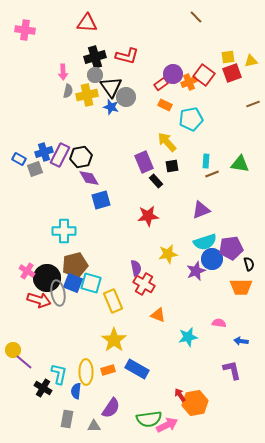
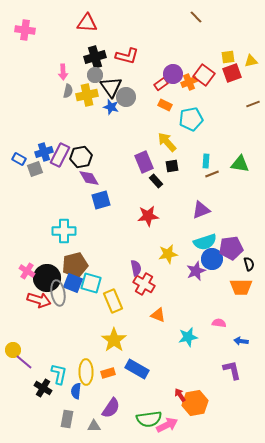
orange rectangle at (108, 370): moved 3 px down
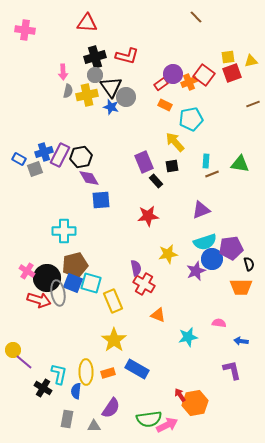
yellow arrow at (167, 142): moved 8 px right
blue square at (101, 200): rotated 12 degrees clockwise
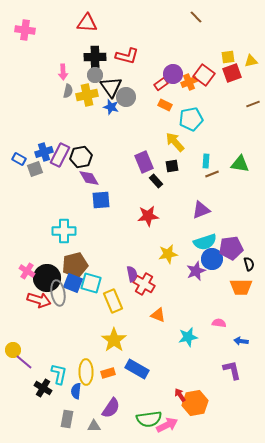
black cross at (95, 57): rotated 15 degrees clockwise
purple semicircle at (136, 268): moved 4 px left, 6 px down
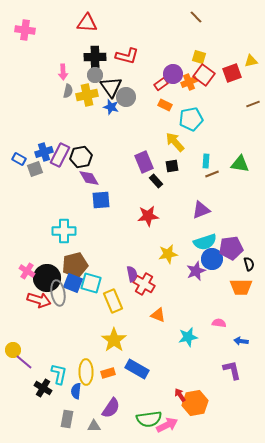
yellow square at (228, 57): moved 29 px left; rotated 24 degrees clockwise
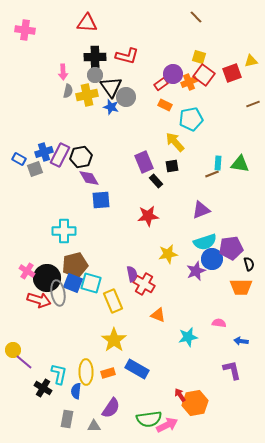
cyan rectangle at (206, 161): moved 12 px right, 2 px down
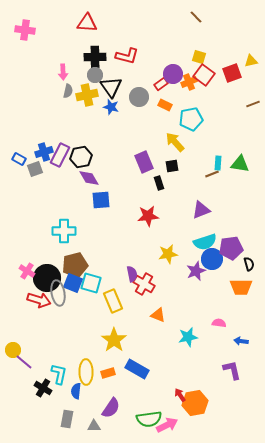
gray circle at (126, 97): moved 13 px right
black rectangle at (156, 181): moved 3 px right, 2 px down; rotated 24 degrees clockwise
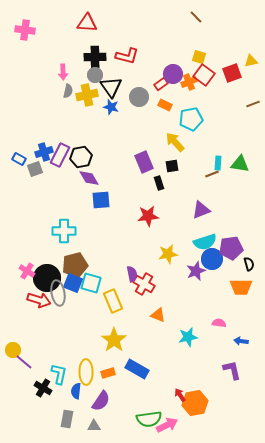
purple semicircle at (111, 408): moved 10 px left, 7 px up
